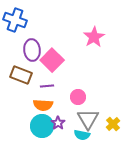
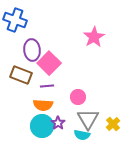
pink square: moved 3 px left, 3 px down
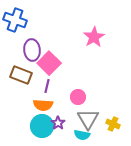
purple line: rotated 72 degrees counterclockwise
yellow cross: rotated 24 degrees counterclockwise
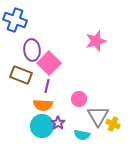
pink star: moved 2 px right, 4 px down; rotated 15 degrees clockwise
pink circle: moved 1 px right, 2 px down
gray triangle: moved 10 px right, 3 px up
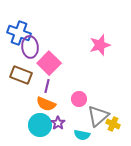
blue cross: moved 4 px right, 13 px down
pink star: moved 4 px right, 4 px down
purple ellipse: moved 2 px left, 3 px up
orange semicircle: moved 3 px right, 1 px up; rotated 18 degrees clockwise
gray triangle: rotated 20 degrees clockwise
cyan circle: moved 2 px left, 1 px up
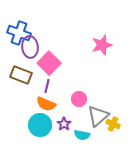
pink star: moved 2 px right
purple star: moved 6 px right, 1 px down
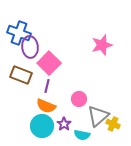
orange semicircle: moved 2 px down
cyan circle: moved 2 px right, 1 px down
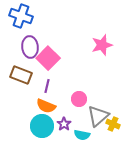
blue cross: moved 2 px right, 17 px up
pink square: moved 1 px left, 5 px up
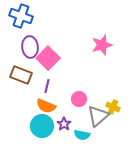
yellow cross: moved 17 px up
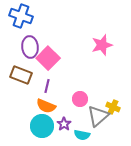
pink circle: moved 1 px right
